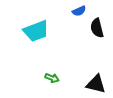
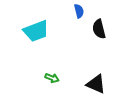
blue semicircle: rotated 80 degrees counterclockwise
black semicircle: moved 2 px right, 1 px down
black triangle: rotated 10 degrees clockwise
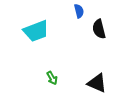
green arrow: rotated 40 degrees clockwise
black triangle: moved 1 px right, 1 px up
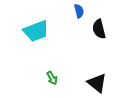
black triangle: rotated 15 degrees clockwise
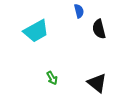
cyan trapezoid: rotated 8 degrees counterclockwise
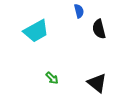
green arrow: rotated 16 degrees counterclockwise
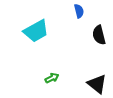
black semicircle: moved 6 px down
green arrow: rotated 72 degrees counterclockwise
black triangle: moved 1 px down
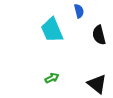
cyan trapezoid: moved 16 px right, 1 px up; rotated 96 degrees clockwise
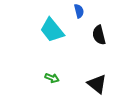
cyan trapezoid: rotated 16 degrees counterclockwise
green arrow: rotated 48 degrees clockwise
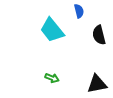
black triangle: rotated 50 degrees counterclockwise
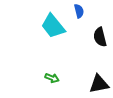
cyan trapezoid: moved 1 px right, 4 px up
black semicircle: moved 1 px right, 2 px down
black triangle: moved 2 px right
